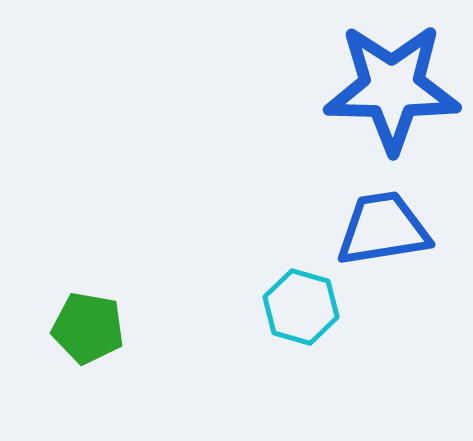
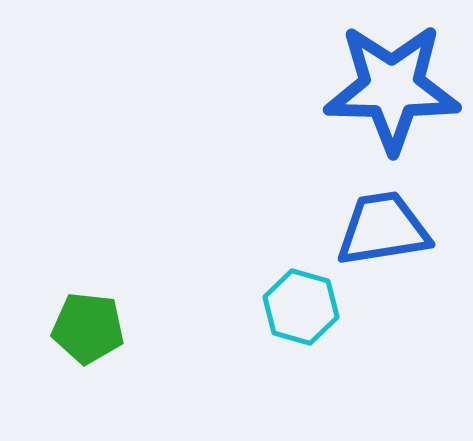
green pentagon: rotated 4 degrees counterclockwise
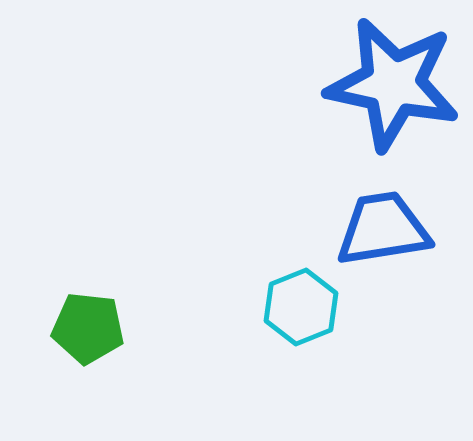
blue star: moved 1 px right, 4 px up; rotated 11 degrees clockwise
cyan hexagon: rotated 22 degrees clockwise
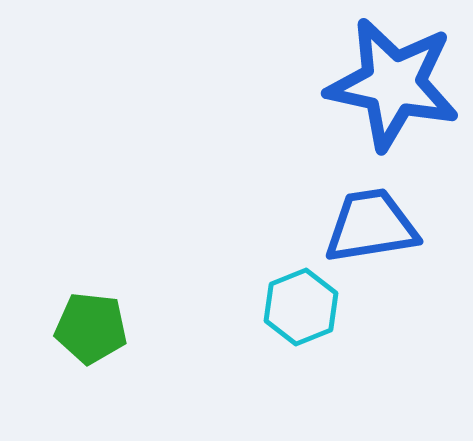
blue trapezoid: moved 12 px left, 3 px up
green pentagon: moved 3 px right
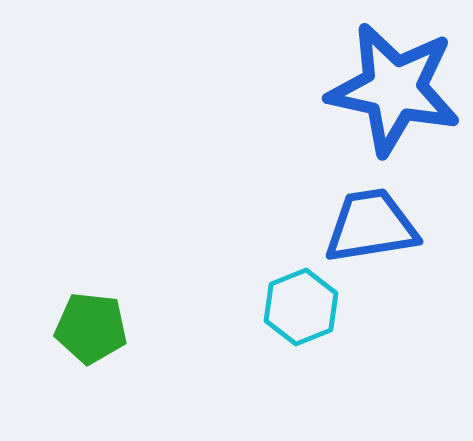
blue star: moved 1 px right, 5 px down
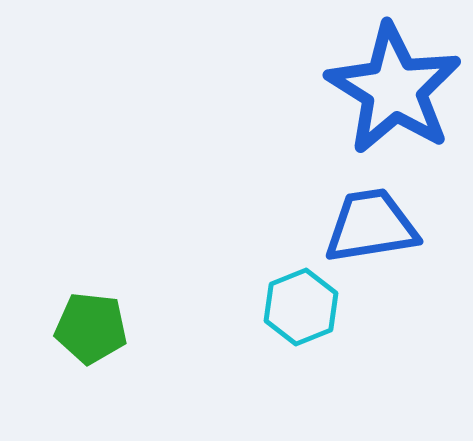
blue star: rotated 20 degrees clockwise
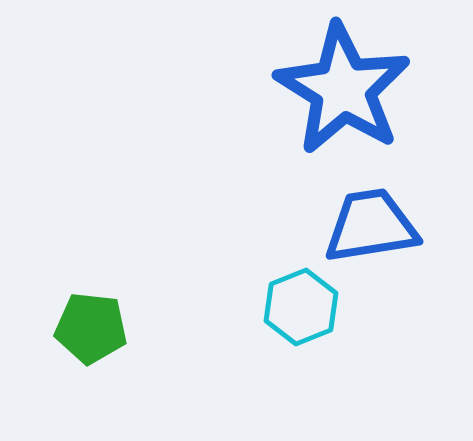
blue star: moved 51 px left
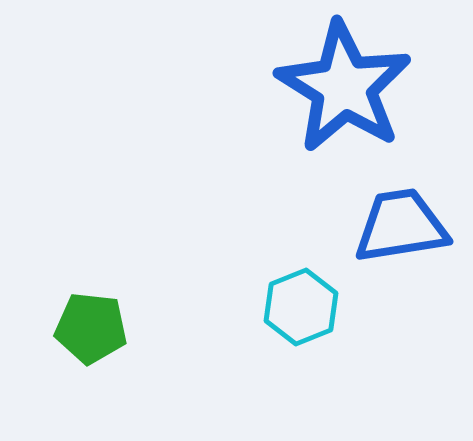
blue star: moved 1 px right, 2 px up
blue trapezoid: moved 30 px right
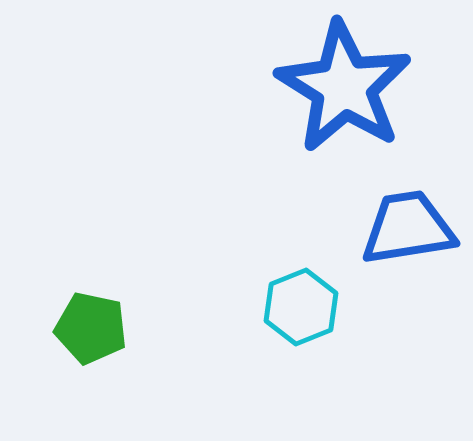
blue trapezoid: moved 7 px right, 2 px down
green pentagon: rotated 6 degrees clockwise
